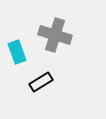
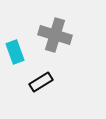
cyan rectangle: moved 2 px left
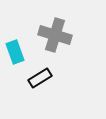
black rectangle: moved 1 px left, 4 px up
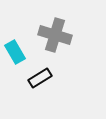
cyan rectangle: rotated 10 degrees counterclockwise
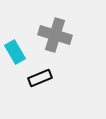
black rectangle: rotated 10 degrees clockwise
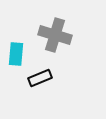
cyan rectangle: moved 1 px right, 2 px down; rotated 35 degrees clockwise
